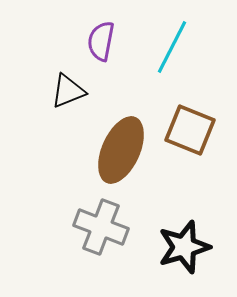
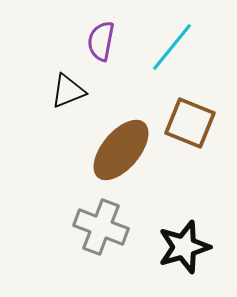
cyan line: rotated 12 degrees clockwise
brown square: moved 7 px up
brown ellipse: rotated 16 degrees clockwise
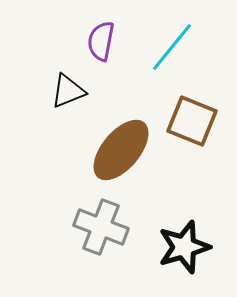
brown square: moved 2 px right, 2 px up
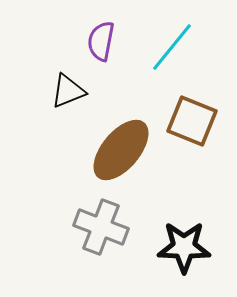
black star: rotated 18 degrees clockwise
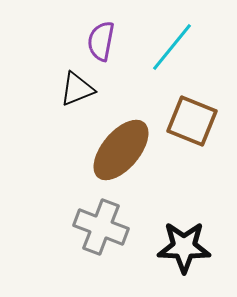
black triangle: moved 9 px right, 2 px up
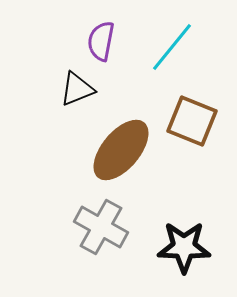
gray cross: rotated 8 degrees clockwise
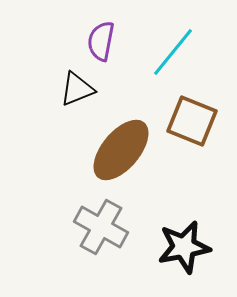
cyan line: moved 1 px right, 5 px down
black star: rotated 12 degrees counterclockwise
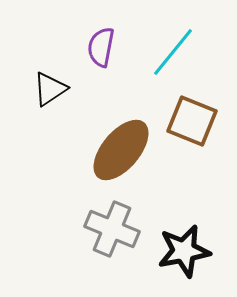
purple semicircle: moved 6 px down
black triangle: moved 27 px left; rotated 12 degrees counterclockwise
gray cross: moved 11 px right, 2 px down; rotated 6 degrees counterclockwise
black star: moved 4 px down
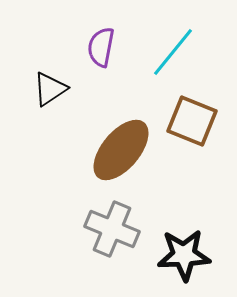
black star: moved 4 px down; rotated 8 degrees clockwise
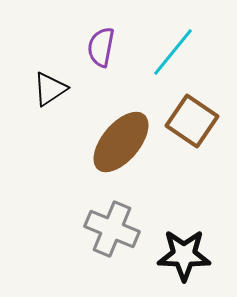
brown square: rotated 12 degrees clockwise
brown ellipse: moved 8 px up
black star: rotated 4 degrees clockwise
